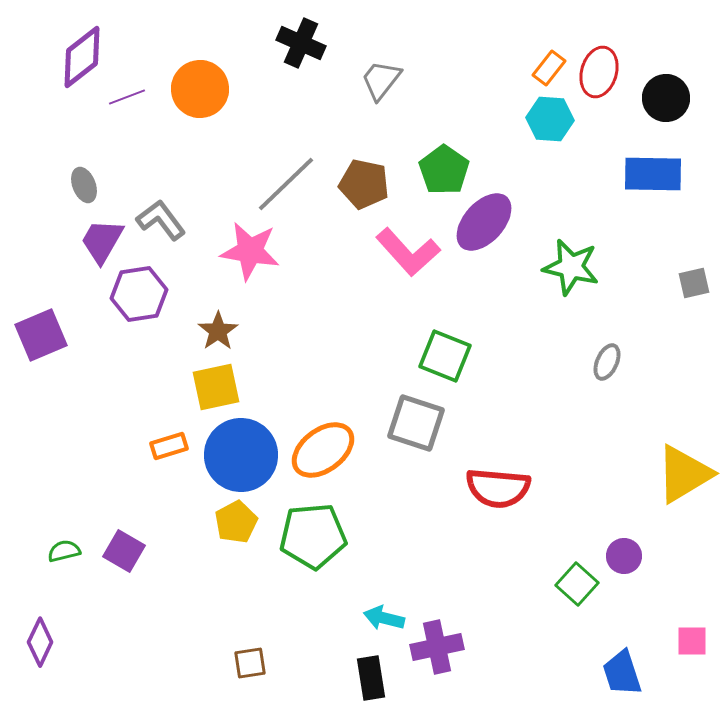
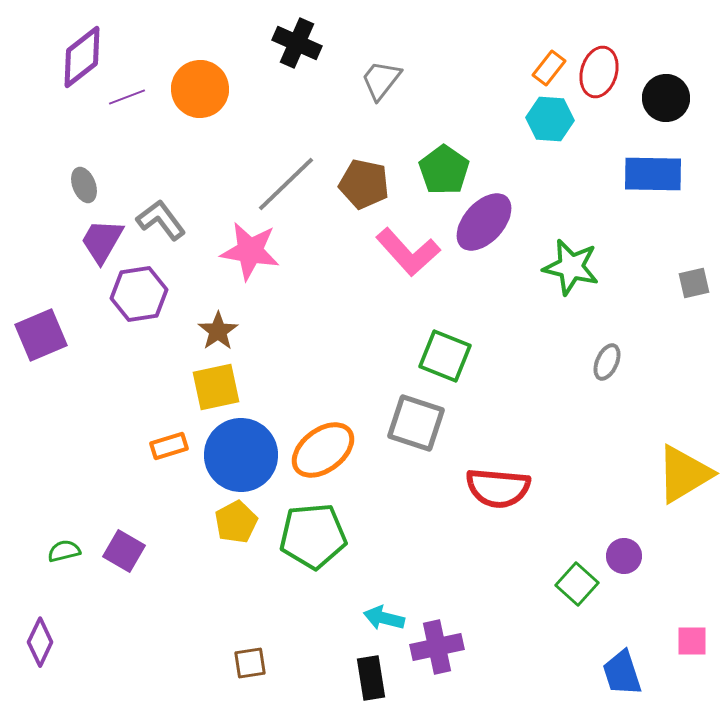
black cross at (301, 43): moved 4 px left
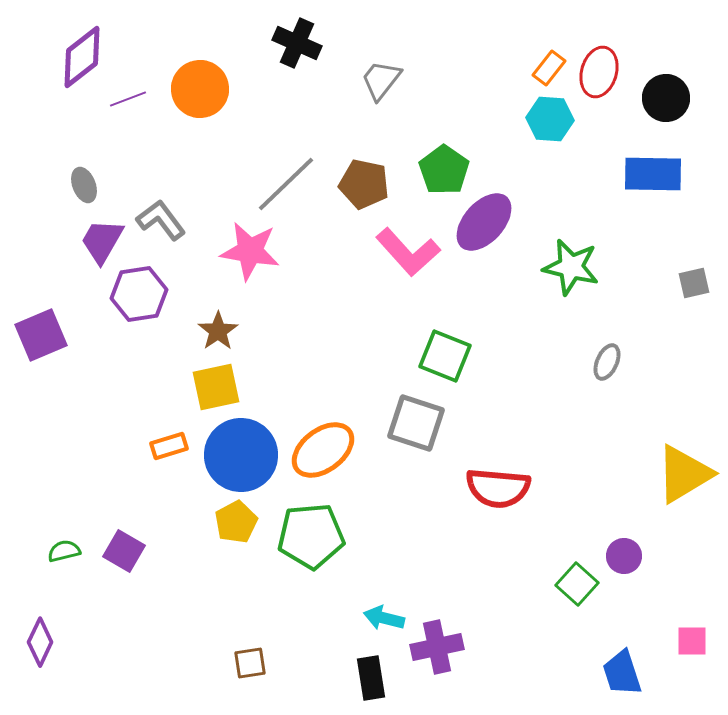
purple line at (127, 97): moved 1 px right, 2 px down
green pentagon at (313, 536): moved 2 px left
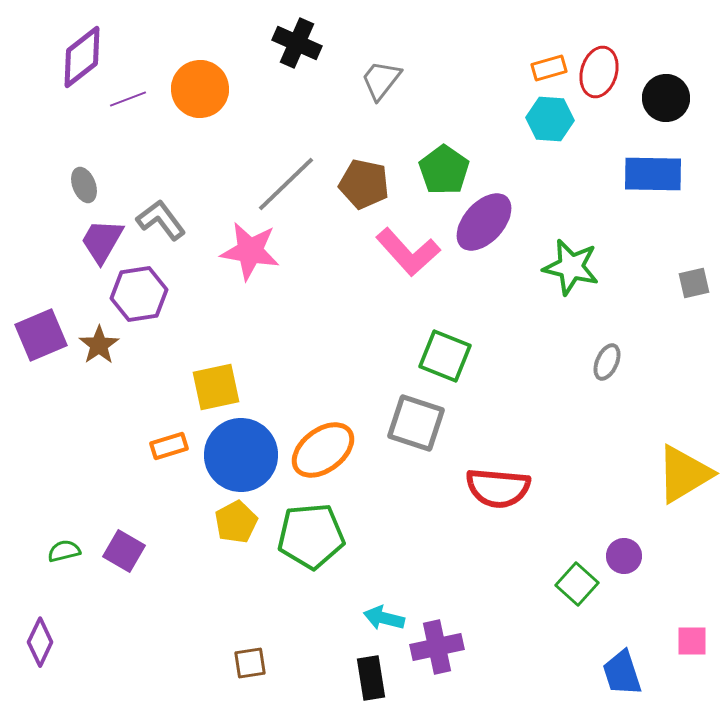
orange rectangle at (549, 68): rotated 36 degrees clockwise
brown star at (218, 331): moved 119 px left, 14 px down
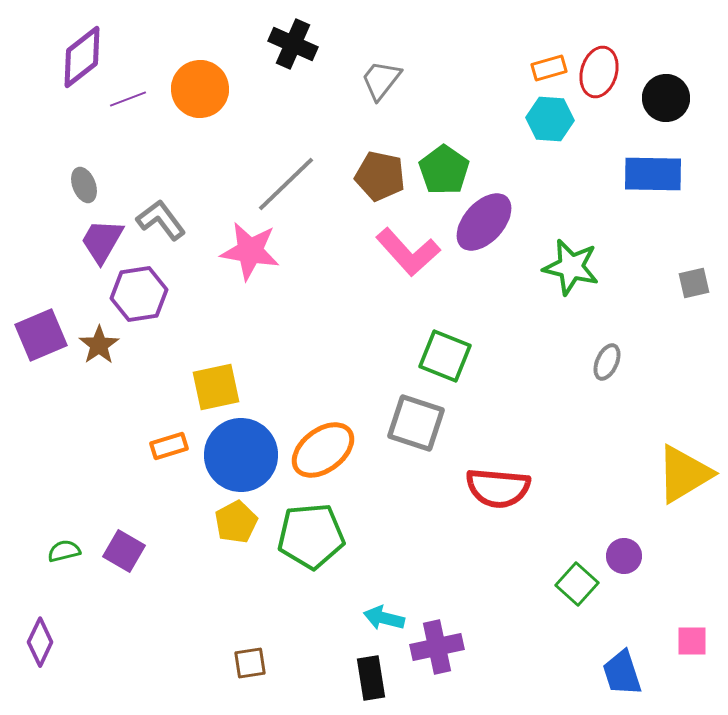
black cross at (297, 43): moved 4 px left, 1 px down
brown pentagon at (364, 184): moved 16 px right, 8 px up
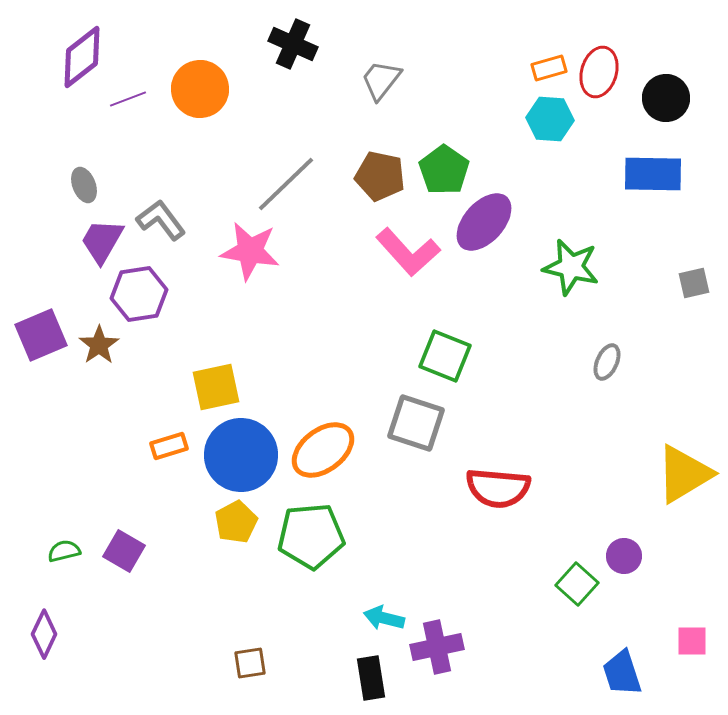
purple diamond at (40, 642): moved 4 px right, 8 px up
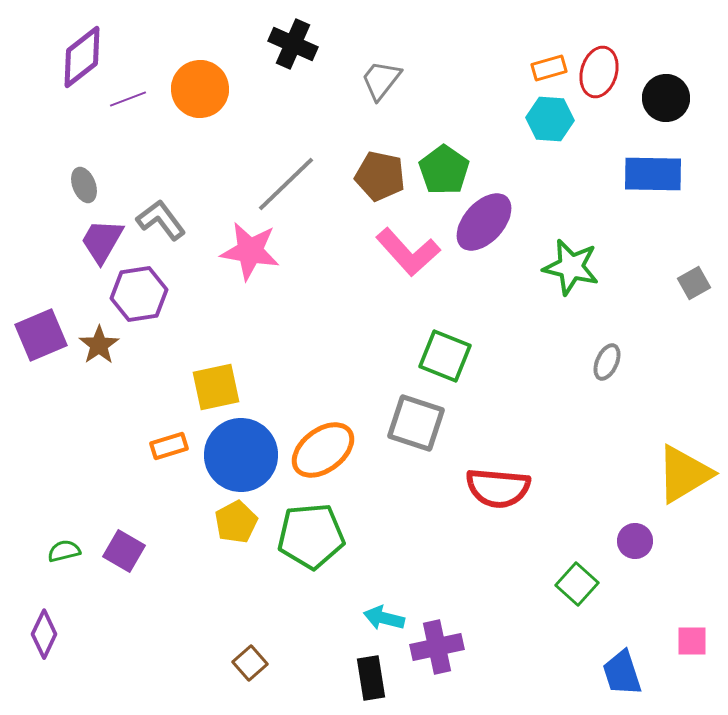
gray square at (694, 283): rotated 16 degrees counterclockwise
purple circle at (624, 556): moved 11 px right, 15 px up
brown square at (250, 663): rotated 32 degrees counterclockwise
